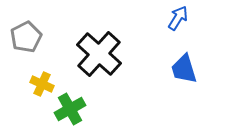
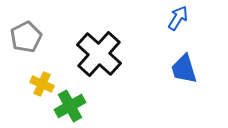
green cross: moved 3 px up
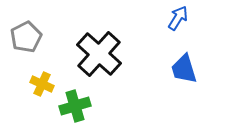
green cross: moved 5 px right; rotated 12 degrees clockwise
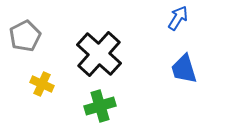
gray pentagon: moved 1 px left, 1 px up
green cross: moved 25 px right
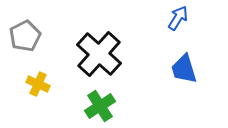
yellow cross: moved 4 px left
green cross: rotated 16 degrees counterclockwise
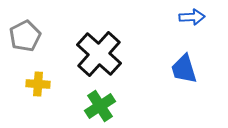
blue arrow: moved 14 px right, 1 px up; rotated 55 degrees clockwise
yellow cross: rotated 20 degrees counterclockwise
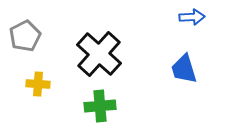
green cross: rotated 28 degrees clockwise
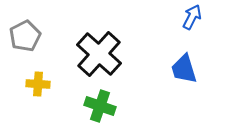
blue arrow: rotated 60 degrees counterclockwise
green cross: rotated 24 degrees clockwise
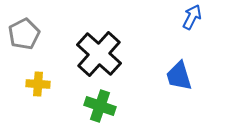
gray pentagon: moved 1 px left, 2 px up
blue trapezoid: moved 5 px left, 7 px down
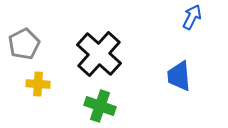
gray pentagon: moved 10 px down
blue trapezoid: rotated 12 degrees clockwise
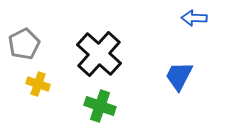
blue arrow: moved 2 px right, 1 px down; rotated 115 degrees counterclockwise
blue trapezoid: rotated 32 degrees clockwise
yellow cross: rotated 15 degrees clockwise
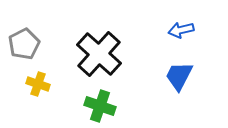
blue arrow: moved 13 px left, 12 px down; rotated 15 degrees counterclockwise
